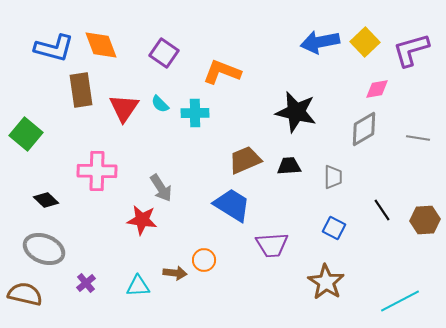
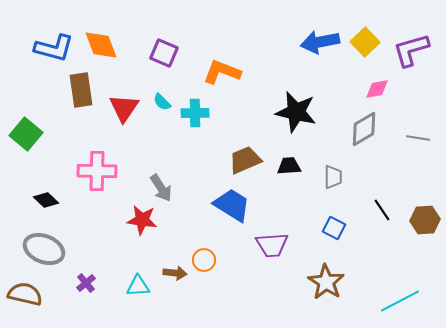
purple square: rotated 12 degrees counterclockwise
cyan semicircle: moved 2 px right, 2 px up
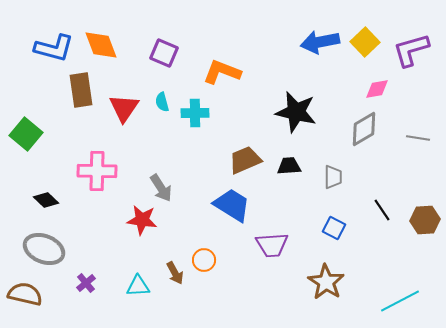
cyan semicircle: rotated 30 degrees clockwise
brown arrow: rotated 55 degrees clockwise
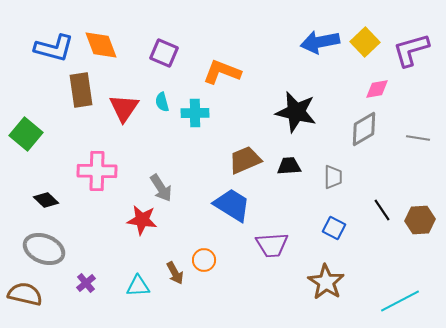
brown hexagon: moved 5 px left
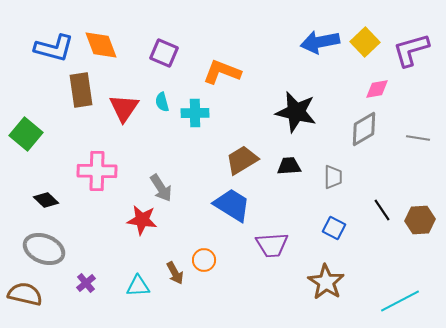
brown trapezoid: moved 3 px left; rotated 8 degrees counterclockwise
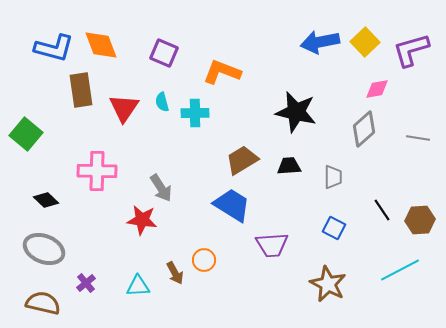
gray diamond: rotated 12 degrees counterclockwise
brown star: moved 2 px right, 2 px down; rotated 6 degrees counterclockwise
brown semicircle: moved 18 px right, 9 px down
cyan line: moved 31 px up
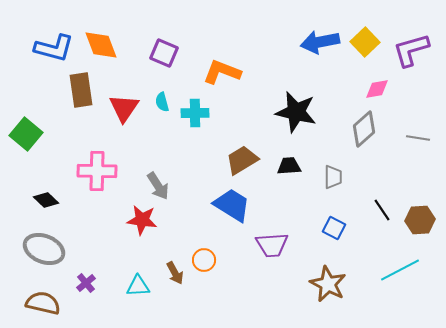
gray arrow: moved 3 px left, 2 px up
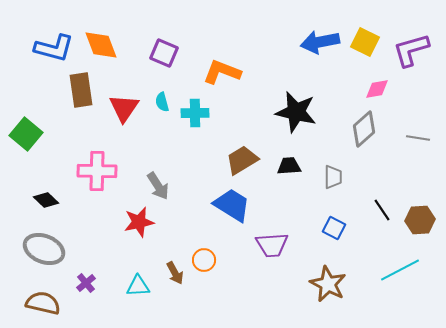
yellow square: rotated 20 degrees counterclockwise
red star: moved 3 px left, 2 px down; rotated 20 degrees counterclockwise
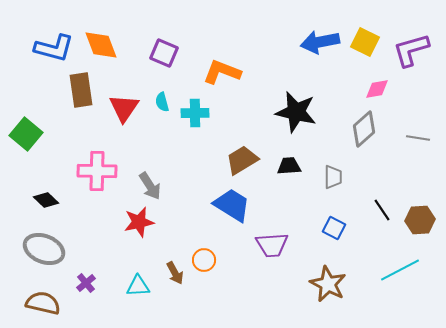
gray arrow: moved 8 px left
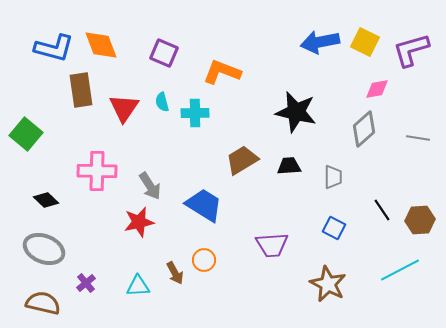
blue trapezoid: moved 28 px left
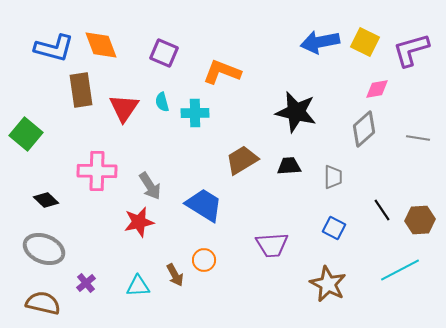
brown arrow: moved 2 px down
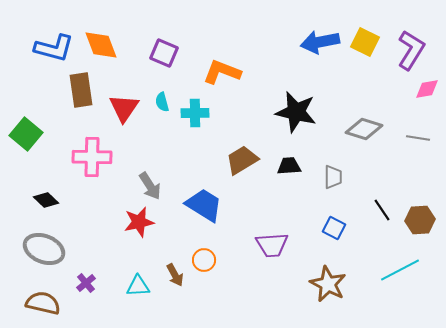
purple L-shape: rotated 138 degrees clockwise
pink diamond: moved 50 px right
gray diamond: rotated 60 degrees clockwise
pink cross: moved 5 px left, 14 px up
